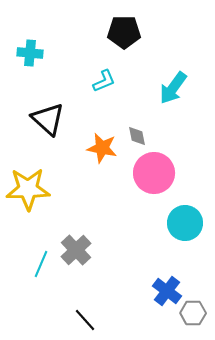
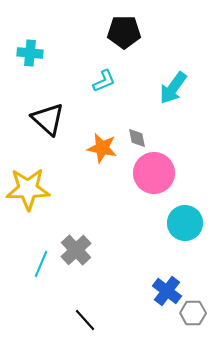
gray diamond: moved 2 px down
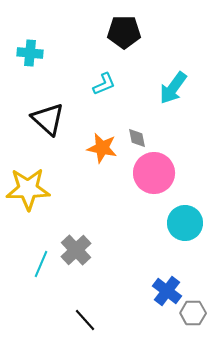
cyan L-shape: moved 3 px down
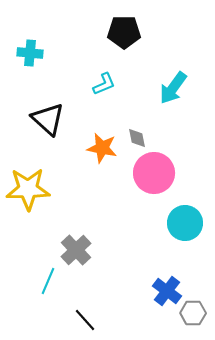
cyan line: moved 7 px right, 17 px down
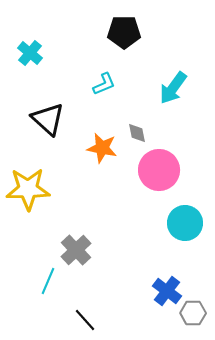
cyan cross: rotated 35 degrees clockwise
gray diamond: moved 5 px up
pink circle: moved 5 px right, 3 px up
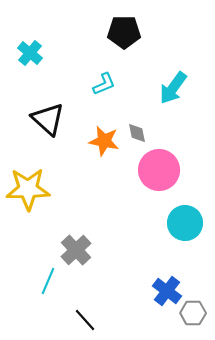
orange star: moved 2 px right, 7 px up
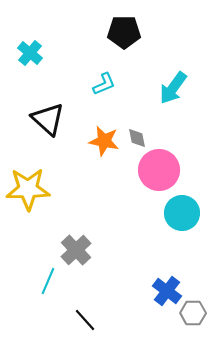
gray diamond: moved 5 px down
cyan circle: moved 3 px left, 10 px up
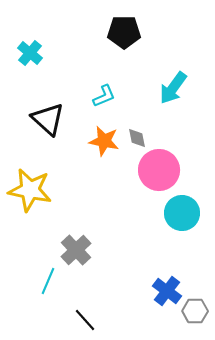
cyan L-shape: moved 12 px down
yellow star: moved 2 px right, 1 px down; rotated 12 degrees clockwise
gray hexagon: moved 2 px right, 2 px up
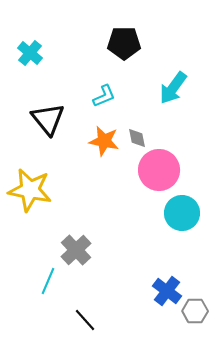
black pentagon: moved 11 px down
black triangle: rotated 9 degrees clockwise
